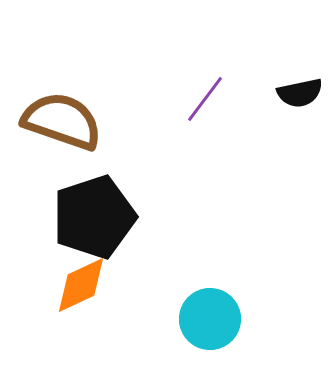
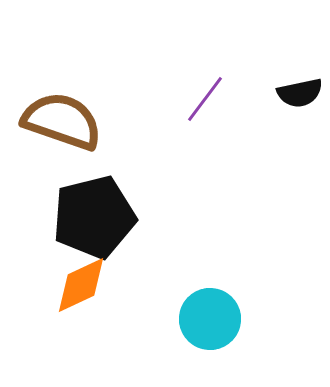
black pentagon: rotated 4 degrees clockwise
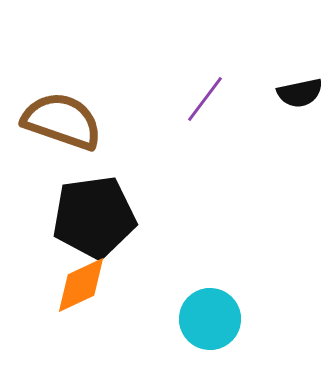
black pentagon: rotated 6 degrees clockwise
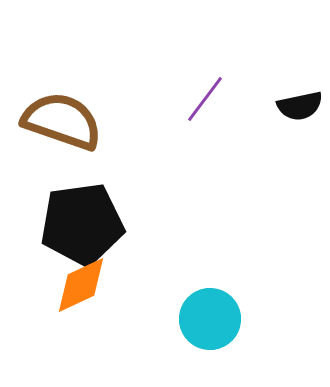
black semicircle: moved 13 px down
black pentagon: moved 12 px left, 7 px down
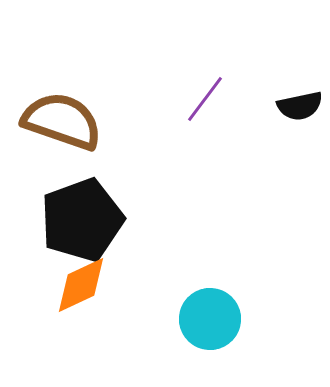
black pentagon: moved 4 px up; rotated 12 degrees counterclockwise
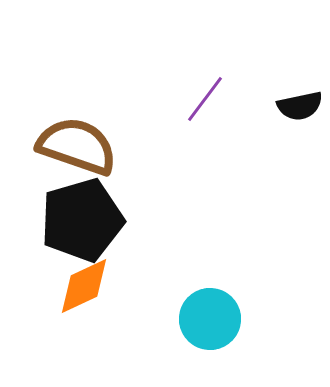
brown semicircle: moved 15 px right, 25 px down
black pentagon: rotated 4 degrees clockwise
orange diamond: moved 3 px right, 1 px down
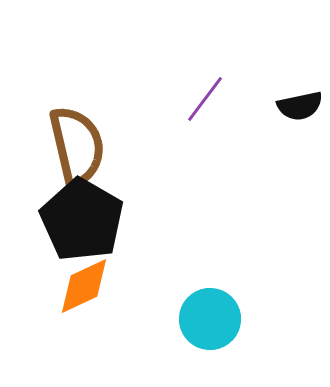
brown semicircle: rotated 58 degrees clockwise
black pentagon: rotated 26 degrees counterclockwise
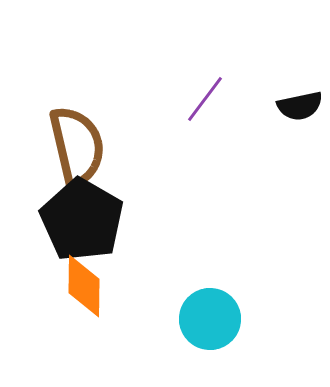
orange diamond: rotated 64 degrees counterclockwise
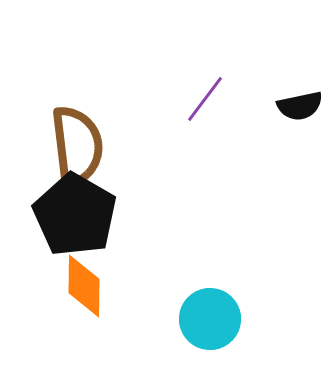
brown semicircle: rotated 6 degrees clockwise
black pentagon: moved 7 px left, 5 px up
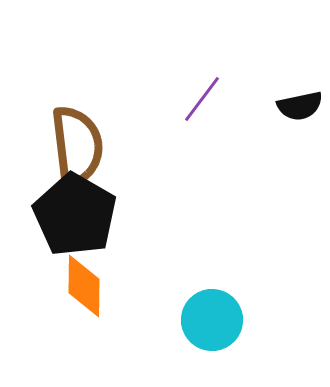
purple line: moved 3 px left
cyan circle: moved 2 px right, 1 px down
